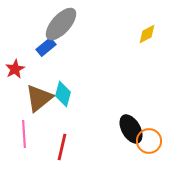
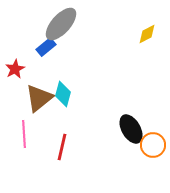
orange circle: moved 4 px right, 4 px down
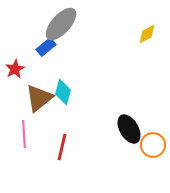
cyan diamond: moved 2 px up
black ellipse: moved 2 px left
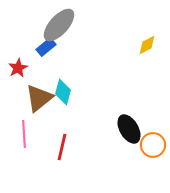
gray ellipse: moved 2 px left, 1 px down
yellow diamond: moved 11 px down
red star: moved 3 px right, 1 px up
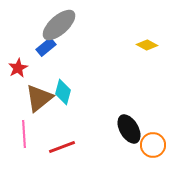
gray ellipse: rotated 6 degrees clockwise
yellow diamond: rotated 55 degrees clockwise
red line: rotated 56 degrees clockwise
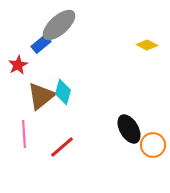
blue rectangle: moved 5 px left, 3 px up
red star: moved 3 px up
brown triangle: moved 2 px right, 2 px up
red line: rotated 20 degrees counterclockwise
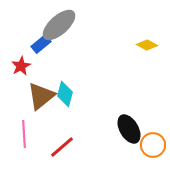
red star: moved 3 px right, 1 px down
cyan diamond: moved 2 px right, 2 px down
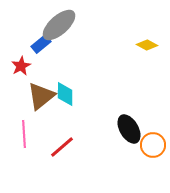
cyan diamond: rotated 15 degrees counterclockwise
